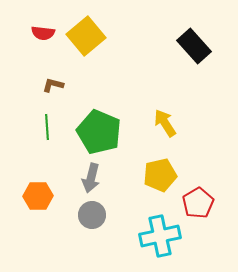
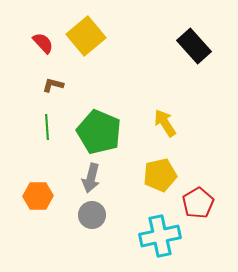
red semicircle: moved 10 px down; rotated 140 degrees counterclockwise
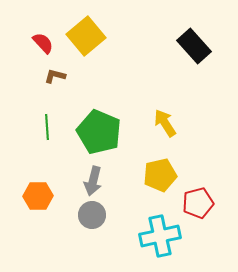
brown L-shape: moved 2 px right, 9 px up
gray arrow: moved 2 px right, 3 px down
red pentagon: rotated 16 degrees clockwise
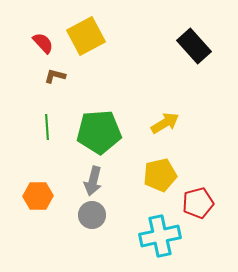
yellow square: rotated 12 degrees clockwise
yellow arrow: rotated 92 degrees clockwise
green pentagon: rotated 27 degrees counterclockwise
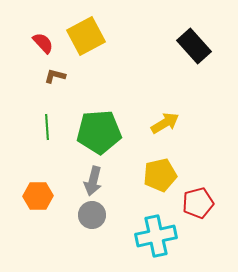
cyan cross: moved 4 px left
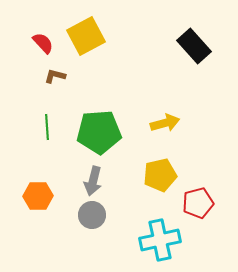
yellow arrow: rotated 16 degrees clockwise
cyan cross: moved 4 px right, 4 px down
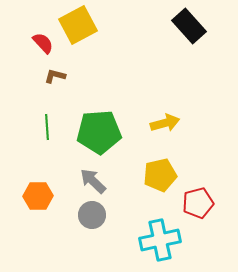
yellow square: moved 8 px left, 11 px up
black rectangle: moved 5 px left, 20 px up
gray arrow: rotated 120 degrees clockwise
